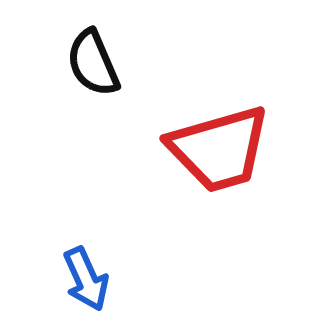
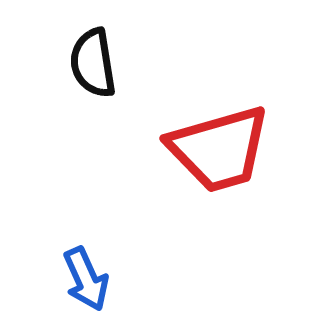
black semicircle: rotated 14 degrees clockwise
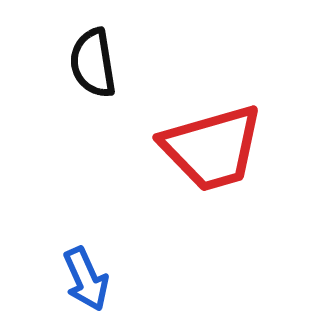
red trapezoid: moved 7 px left, 1 px up
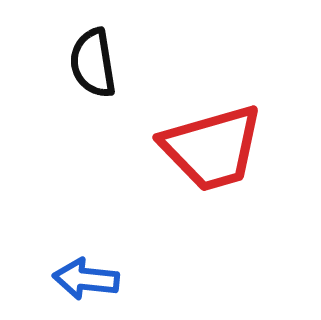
blue arrow: rotated 120 degrees clockwise
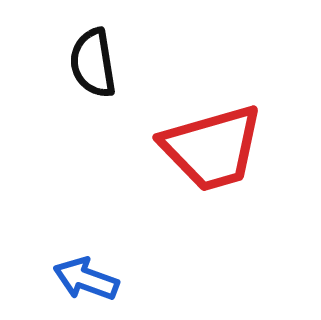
blue arrow: rotated 14 degrees clockwise
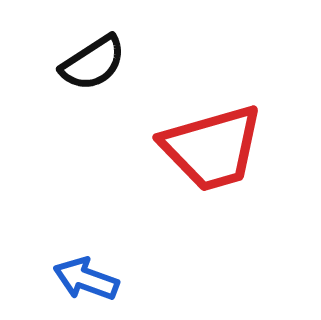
black semicircle: rotated 114 degrees counterclockwise
